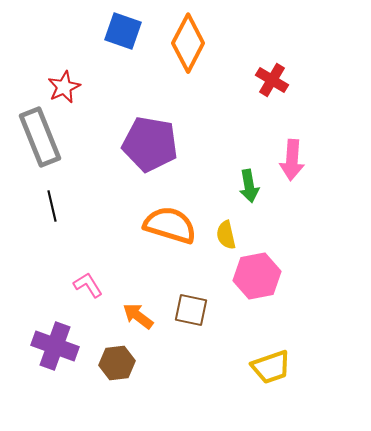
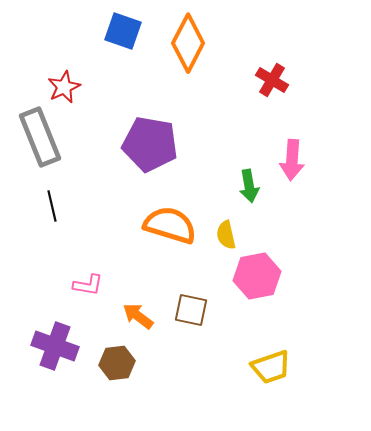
pink L-shape: rotated 132 degrees clockwise
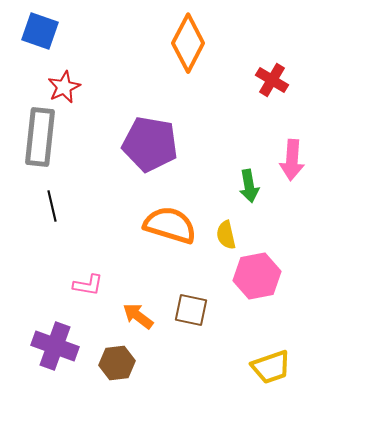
blue square: moved 83 px left
gray rectangle: rotated 28 degrees clockwise
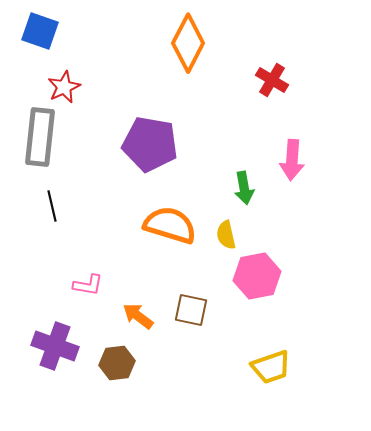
green arrow: moved 5 px left, 2 px down
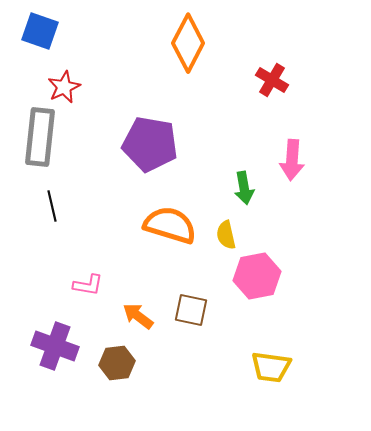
yellow trapezoid: rotated 27 degrees clockwise
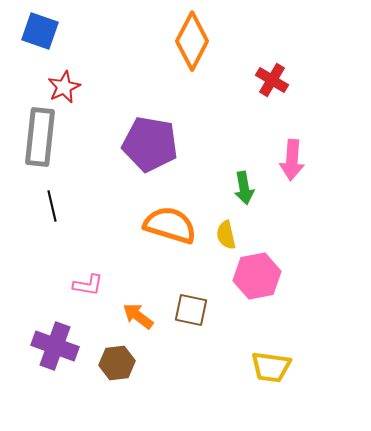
orange diamond: moved 4 px right, 2 px up
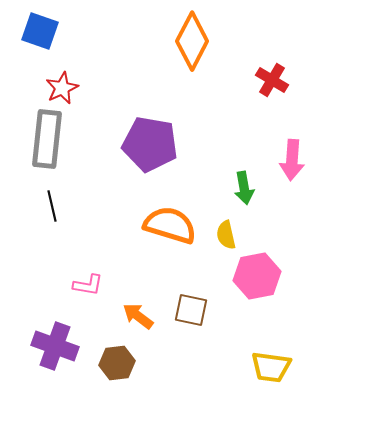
red star: moved 2 px left, 1 px down
gray rectangle: moved 7 px right, 2 px down
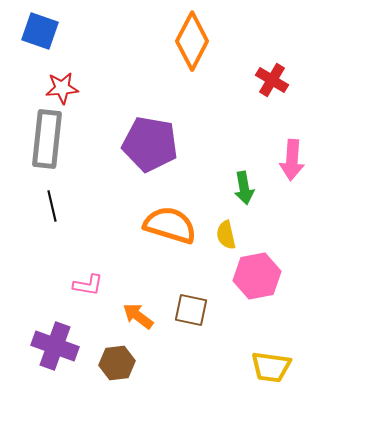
red star: rotated 20 degrees clockwise
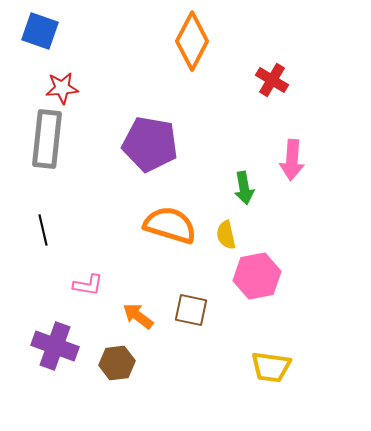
black line: moved 9 px left, 24 px down
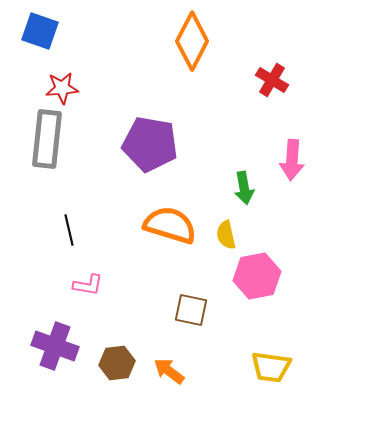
black line: moved 26 px right
orange arrow: moved 31 px right, 55 px down
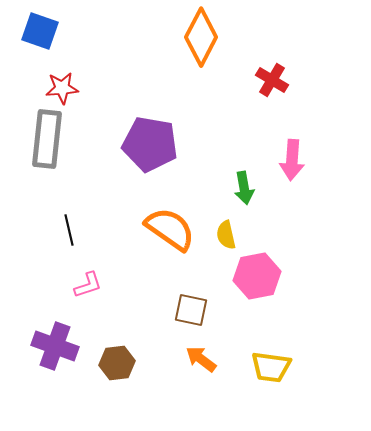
orange diamond: moved 9 px right, 4 px up
orange semicircle: moved 4 px down; rotated 18 degrees clockwise
pink L-shape: rotated 28 degrees counterclockwise
orange arrow: moved 32 px right, 12 px up
